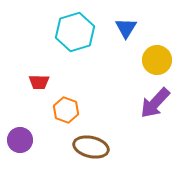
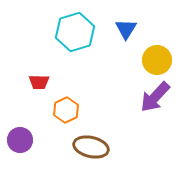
blue triangle: moved 1 px down
purple arrow: moved 6 px up
orange hexagon: rotated 15 degrees clockwise
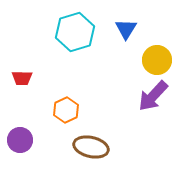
red trapezoid: moved 17 px left, 4 px up
purple arrow: moved 2 px left, 1 px up
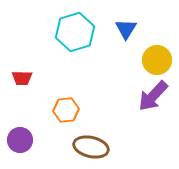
orange hexagon: rotated 20 degrees clockwise
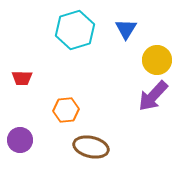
cyan hexagon: moved 2 px up
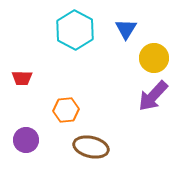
cyan hexagon: rotated 15 degrees counterclockwise
yellow circle: moved 3 px left, 2 px up
purple circle: moved 6 px right
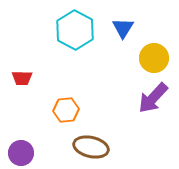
blue triangle: moved 3 px left, 1 px up
purple arrow: moved 2 px down
purple circle: moved 5 px left, 13 px down
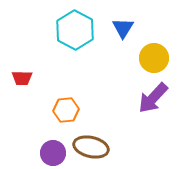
purple circle: moved 32 px right
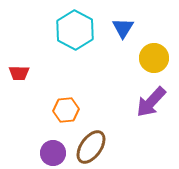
red trapezoid: moved 3 px left, 5 px up
purple arrow: moved 2 px left, 4 px down
brown ellipse: rotated 68 degrees counterclockwise
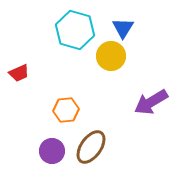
cyan hexagon: rotated 12 degrees counterclockwise
yellow circle: moved 43 px left, 2 px up
red trapezoid: rotated 25 degrees counterclockwise
purple arrow: rotated 16 degrees clockwise
purple circle: moved 1 px left, 2 px up
